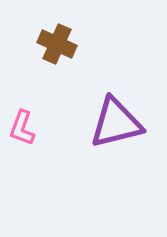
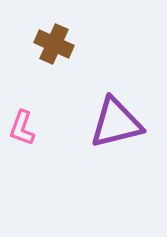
brown cross: moved 3 px left
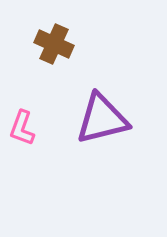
purple triangle: moved 14 px left, 4 px up
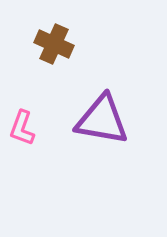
purple triangle: moved 1 px down; rotated 24 degrees clockwise
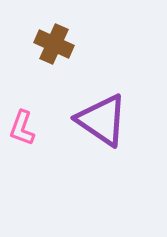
purple triangle: rotated 24 degrees clockwise
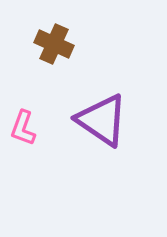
pink L-shape: moved 1 px right
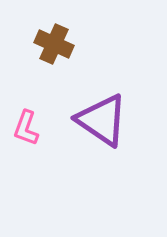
pink L-shape: moved 3 px right
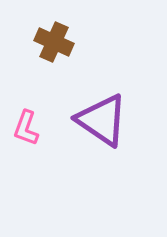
brown cross: moved 2 px up
